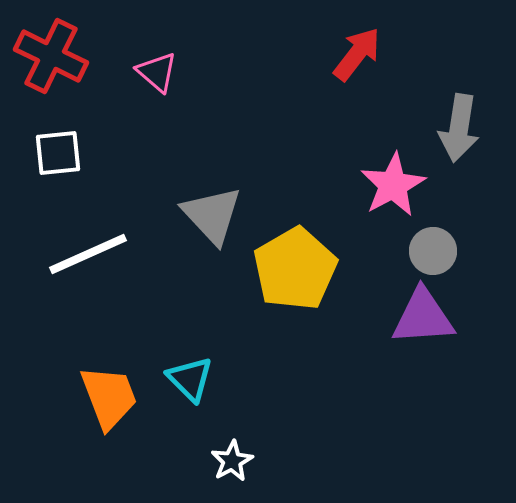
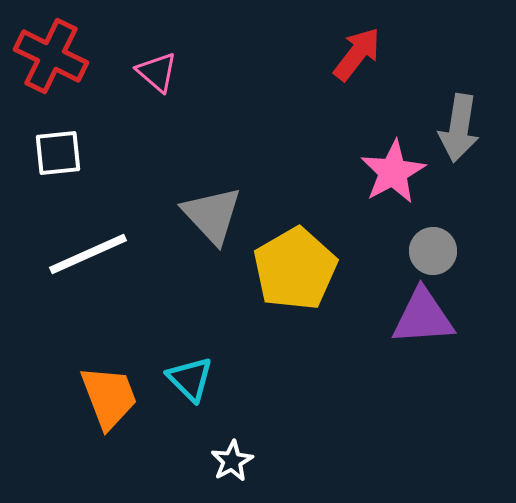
pink star: moved 13 px up
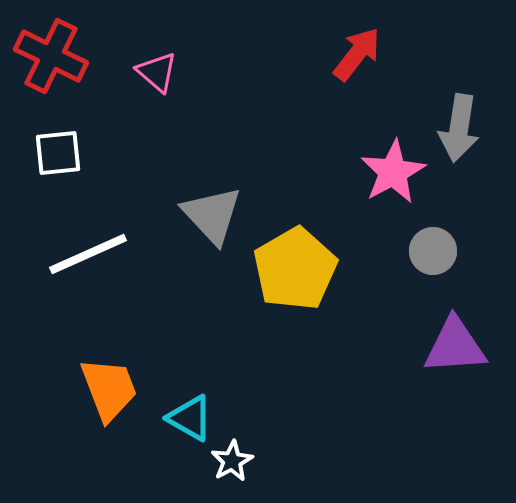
purple triangle: moved 32 px right, 29 px down
cyan triangle: moved 39 px down; rotated 15 degrees counterclockwise
orange trapezoid: moved 8 px up
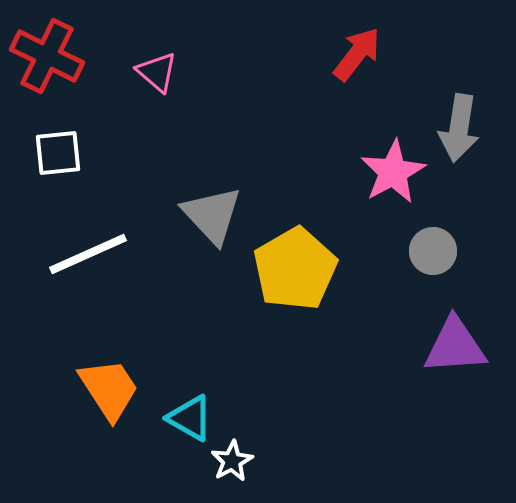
red cross: moved 4 px left
orange trapezoid: rotated 12 degrees counterclockwise
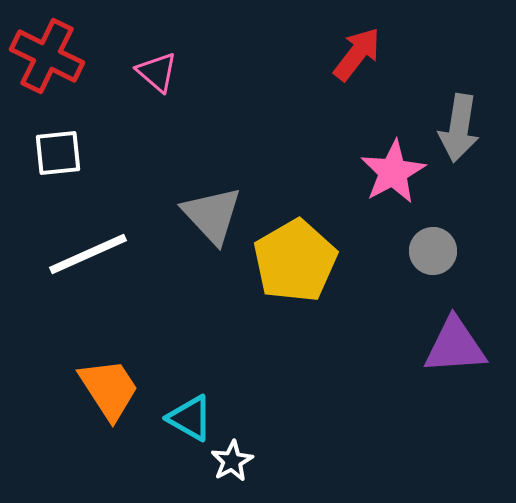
yellow pentagon: moved 8 px up
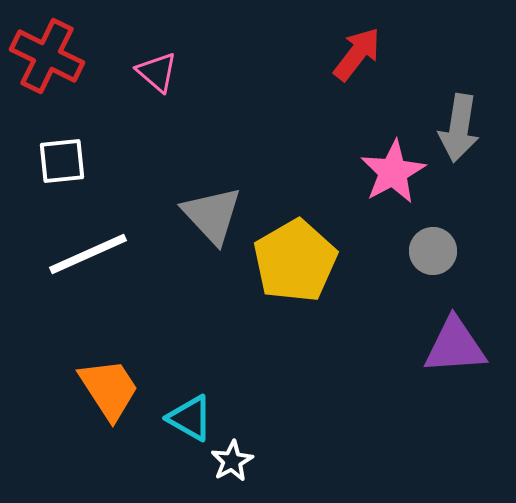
white square: moved 4 px right, 8 px down
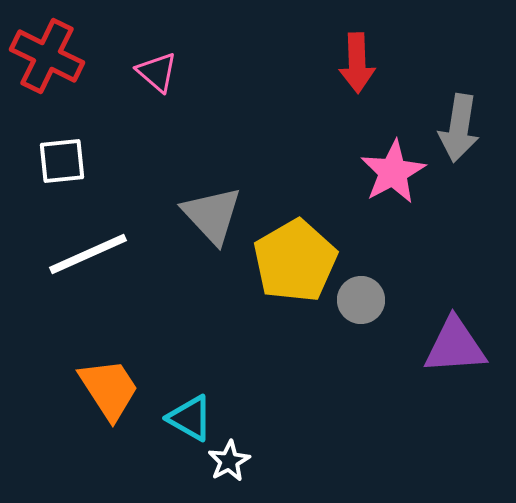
red arrow: moved 9 px down; rotated 140 degrees clockwise
gray circle: moved 72 px left, 49 px down
white star: moved 3 px left
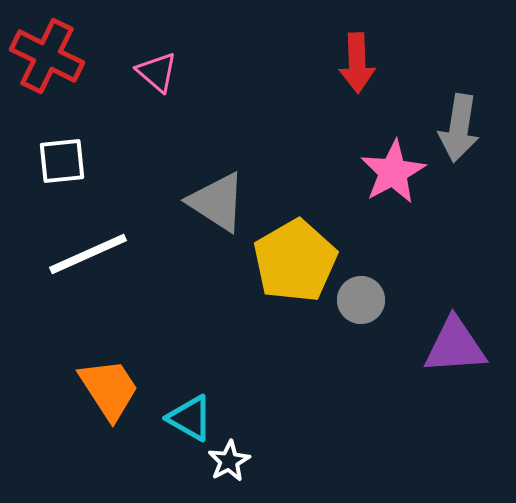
gray triangle: moved 5 px right, 13 px up; rotated 14 degrees counterclockwise
